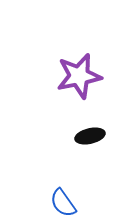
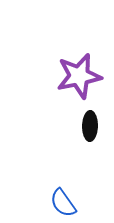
black ellipse: moved 10 px up; rotated 76 degrees counterclockwise
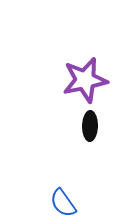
purple star: moved 6 px right, 4 px down
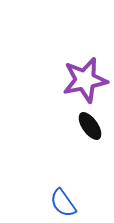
black ellipse: rotated 36 degrees counterclockwise
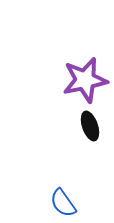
black ellipse: rotated 16 degrees clockwise
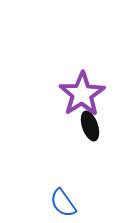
purple star: moved 3 px left, 14 px down; rotated 21 degrees counterclockwise
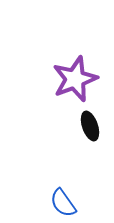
purple star: moved 7 px left, 15 px up; rotated 12 degrees clockwise
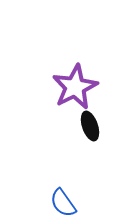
purple star: moved 8 px down; rotated 6 degrees counterclockwise
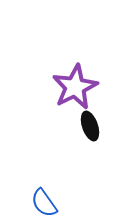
blue semicircle: moved 19 px left
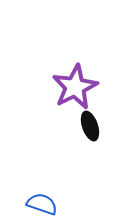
blue semicircle: moved 2 px left, 1 px down; rotated 144 degrees clockwise
